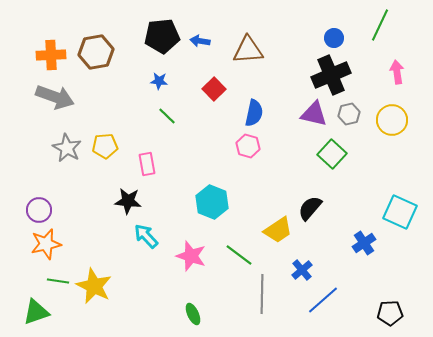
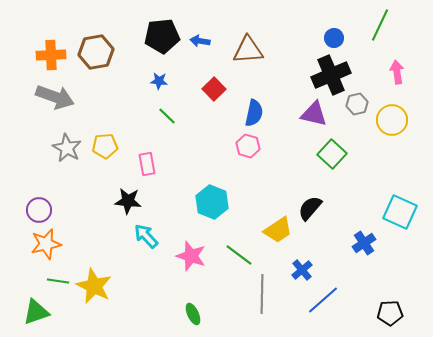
gray hexagon at (349, 114): moved 8 px right, 10 px up
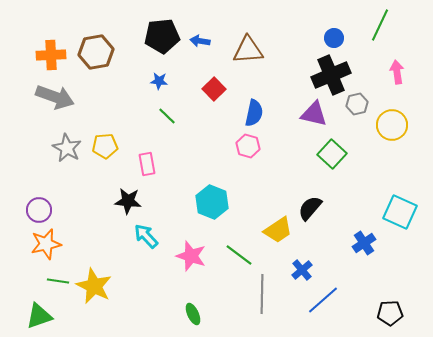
yellow circle at (392, 120): moved 5 px down
green triangle at (36, 312): moved 3 px right, 4 px down
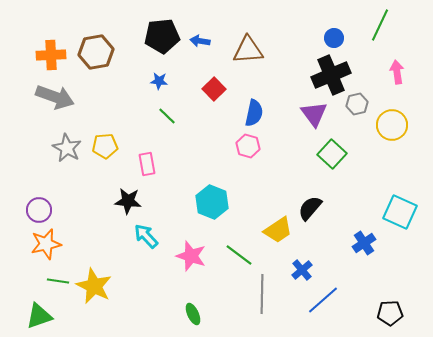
purple triangle at (314, 114): rotated 40 degrees clockwise
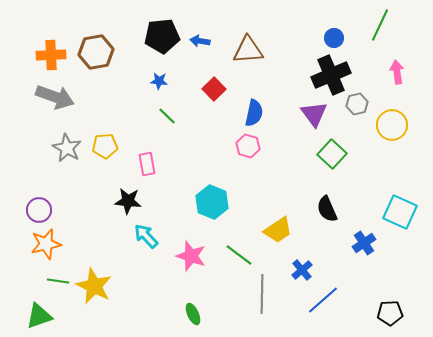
black semicircle at (310, 208): moved 17 px right, 1 px down; rotated 64 degrees counterclockwise
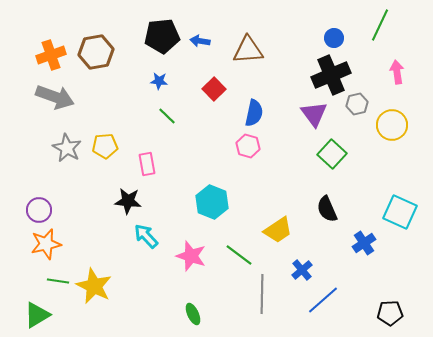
orange cross at (51, 55): rotated 16 degrees counterclockwise
green triangle at (39, 316): moved 2 px left, 1 px up; rotated 12 degrees counterclockwise
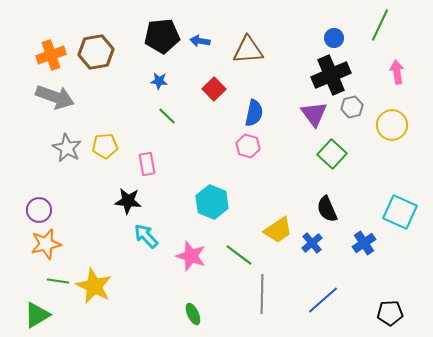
gray hexagon at (357, 104): moved 5 px left, 3 px down
blue cross at (302, 270): moved 10 px right, 27 px up
